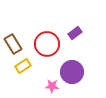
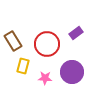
purple rectangle: moved 1 px right
brown rectangle: moved 3 px up
yellow rectangle: rotated 42 degrees counterclockwise
pink star: moved 7 px left, 8 px up
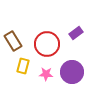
pink star: moved 1 px right, 4 px up
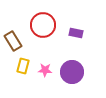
purple rectangle: rotated 48 degrees clockwise
red circle: moved 4 px left, 19 px up
pink star: moved 1 px left, 4 px up
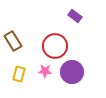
red circle: moved 12 px right, 21 px down
purple rectangle: moved 1 px left, 17 px up; rotated 24 degrees clockwise
yellow rectangle: moved 4 px left, 8 px down
pink star: moved 1 px down
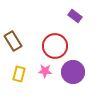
purple circle: moved 1 px right
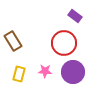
red circle: moved 9 px right, 3 px up
